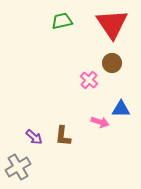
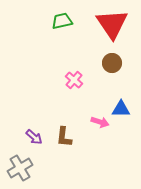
pink cross: moved 15 px left
brown L-shape: moved 1 px right, 1 px down
gray cross: moved 2 px right, 1 px down
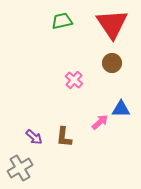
pink arrow: rotated 60 degrees counterclockwise
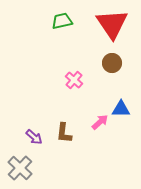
brown L-shape: moved 4 px up
gray cross: rotated 15 degrees counterclockwise
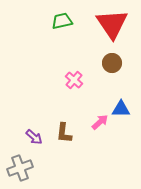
gray cross: rotated 25 degrees clockwise
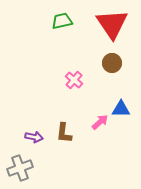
purple arrow: rotated 30 degrees counterclockwise
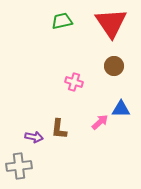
red triangle: moved 1 px left, 1 px up
brown circle: moved 2 px right, 3 px down
pink cross: moved 2 px down; rotated 24 degrees counterclockwise
brown L-shape: moved 5 px left, 4 px up
gray cross: moved 1 px left, 2 px up; rotated 15 degrees clockwise
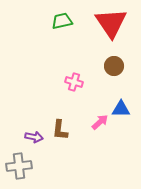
brown L-shape: moved 1 px right, 1 px down
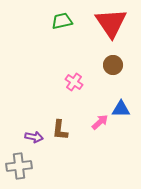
brown circle: moved 1 px left, 1 px up
pink cross: rotated 18 degrees clockwise
